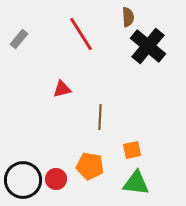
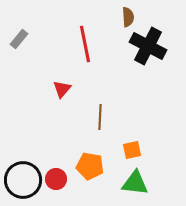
red line: moved 4 px right, 10 px down; rotated 21 degrees clockwise
black cross: rotated 12 degrees counterclockwise
red triangle: rotated 36 degrees counterclockwise
green triangle: moved 1 px left
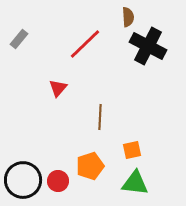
red line: rotated 57 degrees clockwise
red triangle: moved 4 px left, 1 px up
orange pentagon: rotated 28 degrees counterclockwise
red circle: moved 2 px right, 2 px down
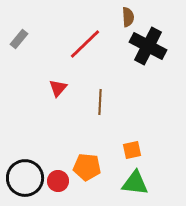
brown line: moved 15 px up
orange pentagon: moved 3 px left, 1 px down; rotated 24 degrees clockwise
black circle: moved 2 px right, 2 px up
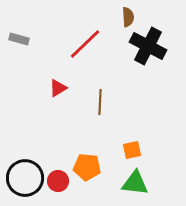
gray rectangle: rotated 66 degrees clockwise
red triangle: rotated 18 degrees clockwise
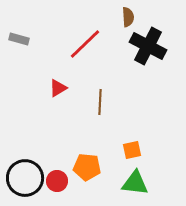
red circle: moved 1 px left
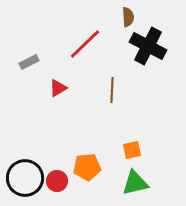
gray rectangle: moved 10 px right, 23 px down; rotated 42 degrees counterclockwise
brown line: moved 12 px right, 12 px up
orange pentagon: rotated 12 degrees counterclockwise
green triangle: rotated 20 degrees counterclockwise
